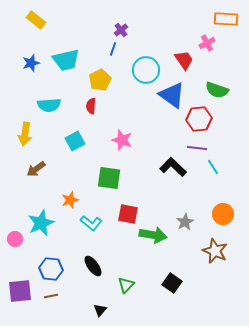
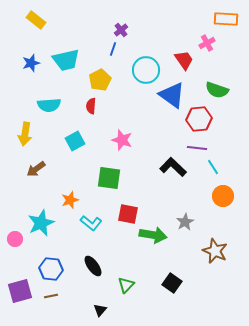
orange circle: moved 18 px up
purple square: rotated 10 degrees counterclockwise
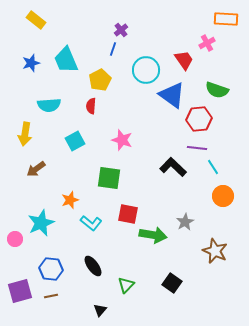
cyan trapezoid: rotated 80 degrees clockwise
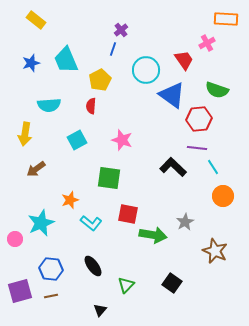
cyan square: moved 2 px right, 1 px up
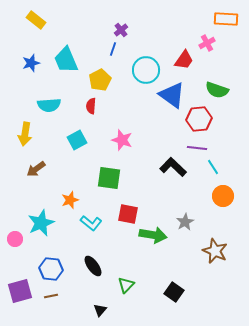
red trapezoid: rotated 70 degrees clockwise
black square: moved 2 px right, 9 px down
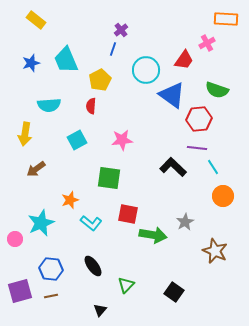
pink star: rotated 25 degrees counterclockwise
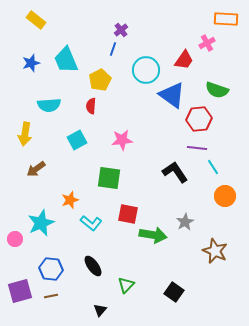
black L-shape: moved 2 px right, 5 px down; rotated 12 degrees clockwise
orange circle: moved 2 px right
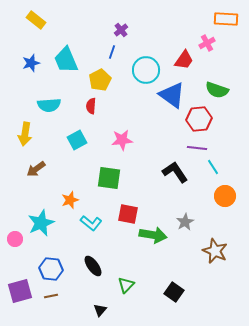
blue line: moved 1 px left, 3 px down
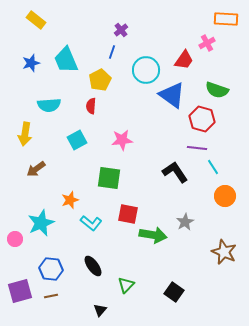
red hexagon: moved 3 px right; rotated 20 degrees clockwise
brown star: moved 9 px right, 1 px down
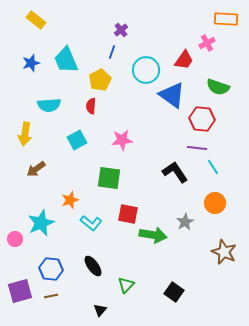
green semicircle: moved 1 px right, 3 px up
red hexagon: rotated 10 degrees counterclockwise
orange circle: moved 10 px left, 7 px down
